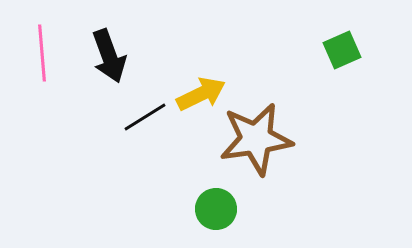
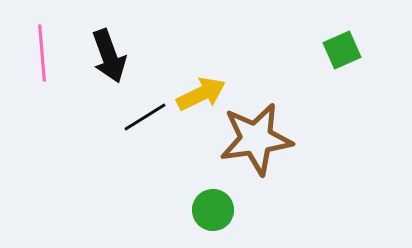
green circle: moved 3 px left, 1 px down
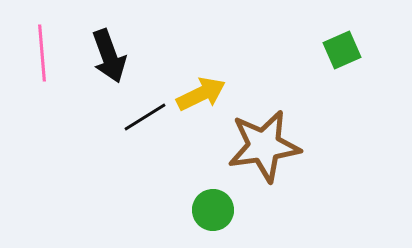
brown star: moved 8 px right, 7 px down
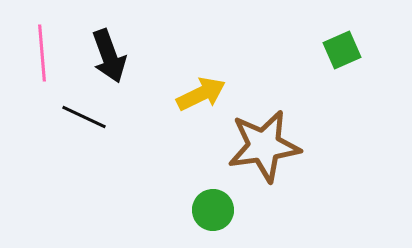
black line: moved 61 px left; rotated 57 degrees clockwise
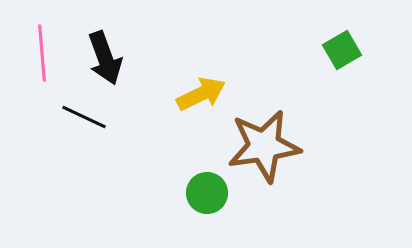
green square: rotated 6 degrees counterclockwise
black arrow: moved 4 px left, 2 px down
green circle: moved 6 px left, 17 px up
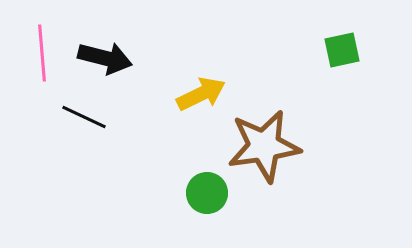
green square: rotated 18 degrees clockwise
black arrow: rotated 56 degrees counterclockwise
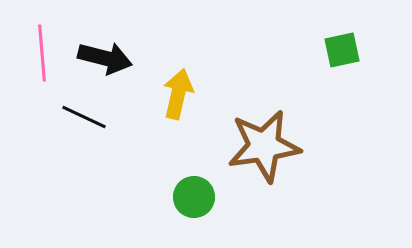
yellow arrow: moved 23 px left; rotated 51 degrees counterclockwise
green circle: moved 13 px left, 4 px down
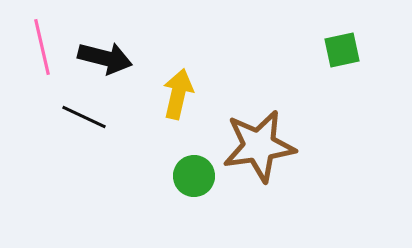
pink line: moved 6 px up; rotated 8 degrees counterclockwise
brown star: moved 5 px left
green circle: moved 21 px up
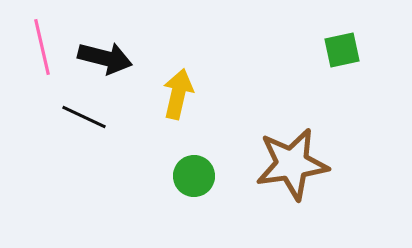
brown star: moved 33 px right, 18 px down
